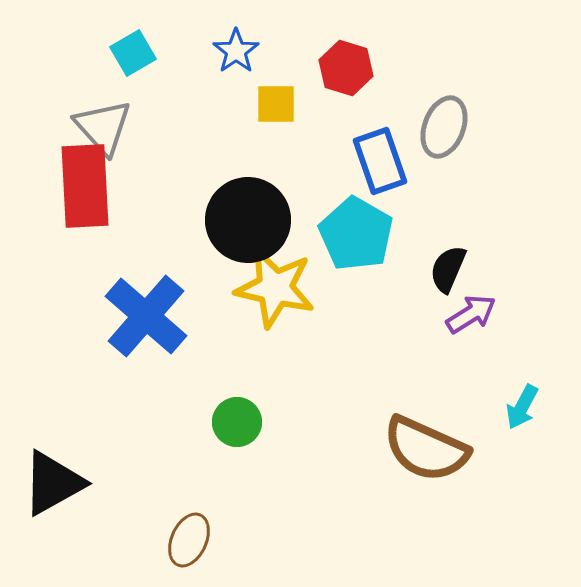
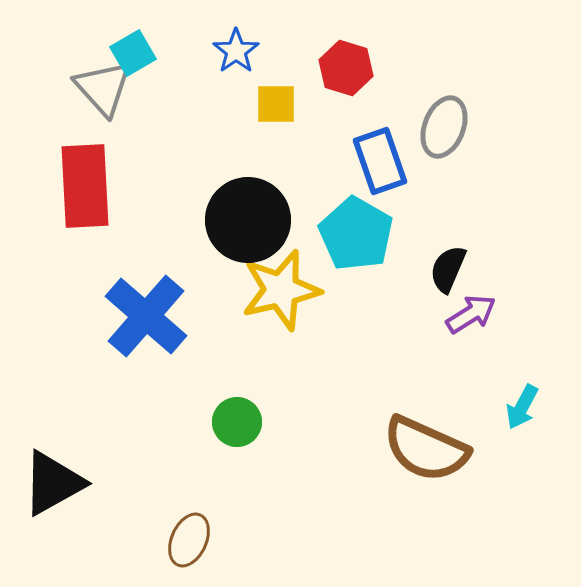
gray triangle: moved 39 px up
yellow star: moved 6 px right, 2 px down; rotated 26 degrees counterclockwise
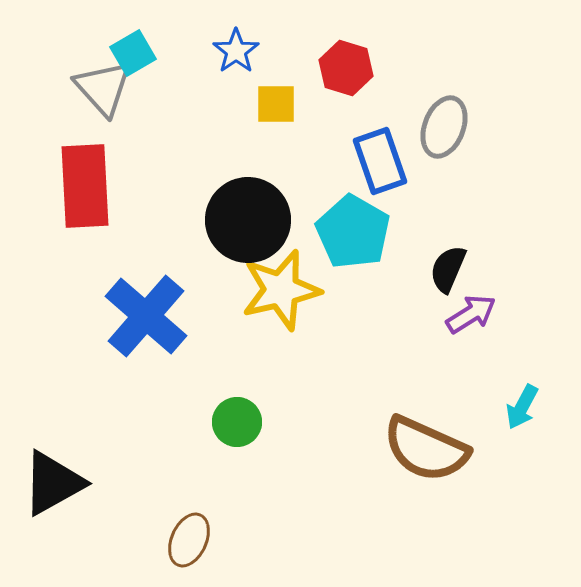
cyan pentagon: moved 3 px left, 2 px up
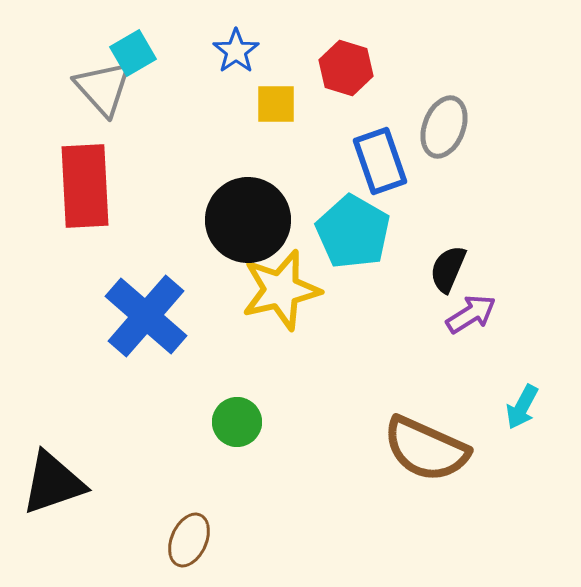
black triangle: rotated 10 degrees clockwise
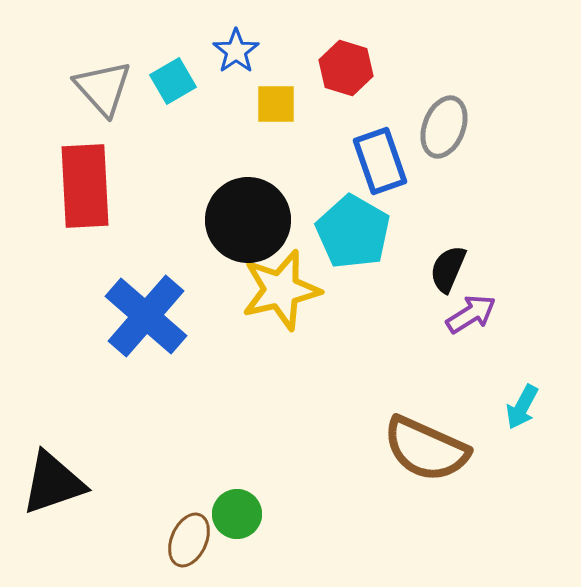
cyan square: moved 40 px right, 28 px down
green circle: moved 92 px down
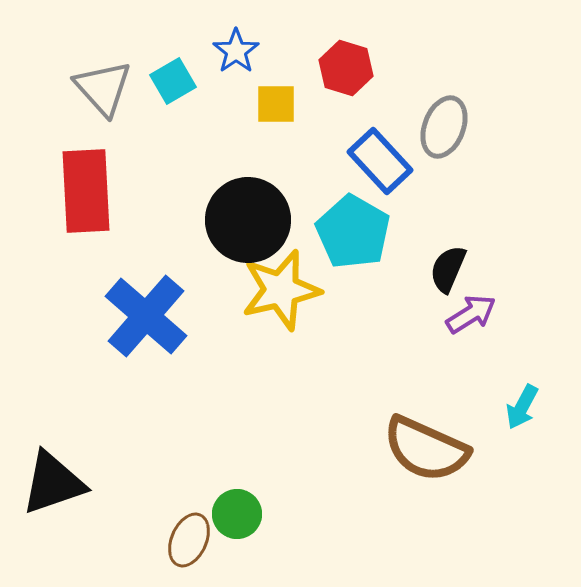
blue rectangle: rotated 24 degrees counterclockwise
red rectangle: moved 1 px right, 5 px down
